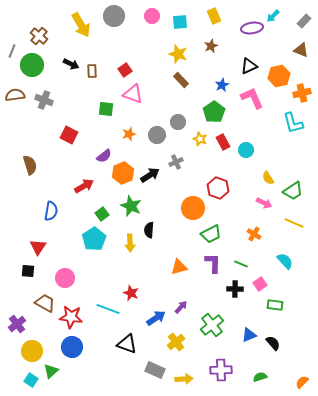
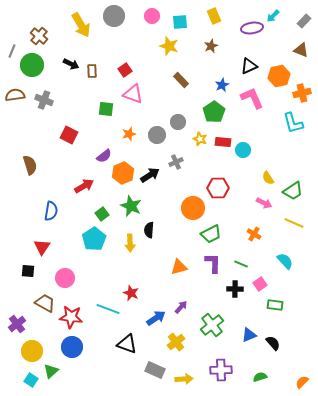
yellow star at (178, 54): moved 9 px left, 8 px up
red rectangle at (223, 142): rotated 56 degrees counterclockwise
cyan circle at (246, 150): moved 3 px left
red hexagon at (218, 188): rotated 20 degrees counterclockwise
red triangle at (38, 247): moved 4 px right
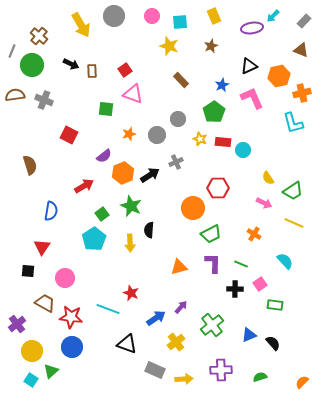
gray circle at (178, 122): moved 3 px up
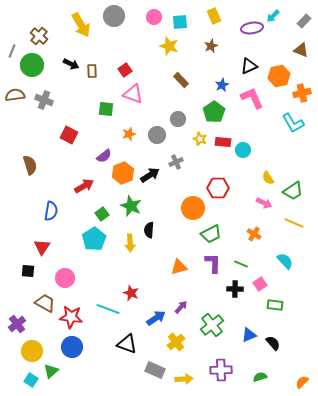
pink circle at (152, 16): moved 2 px right, 1 px down
cyan L-shape at (293, 123): rotated 15 degrees counterclockwise
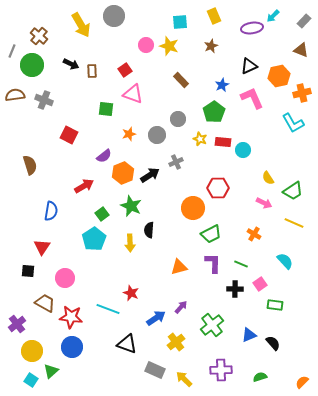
pink circle at (154, 17): moved 8 px left, 28 px down
yellow arrow at (184, 379): rotated 132 degrees counterclockwise
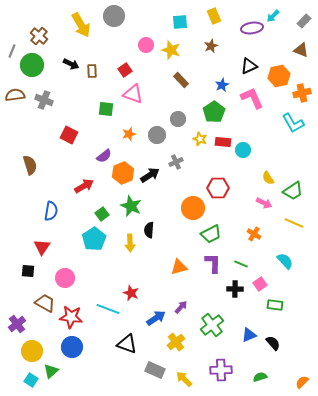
yellow star at (169, 46): moved 2 px right, 4 px down
